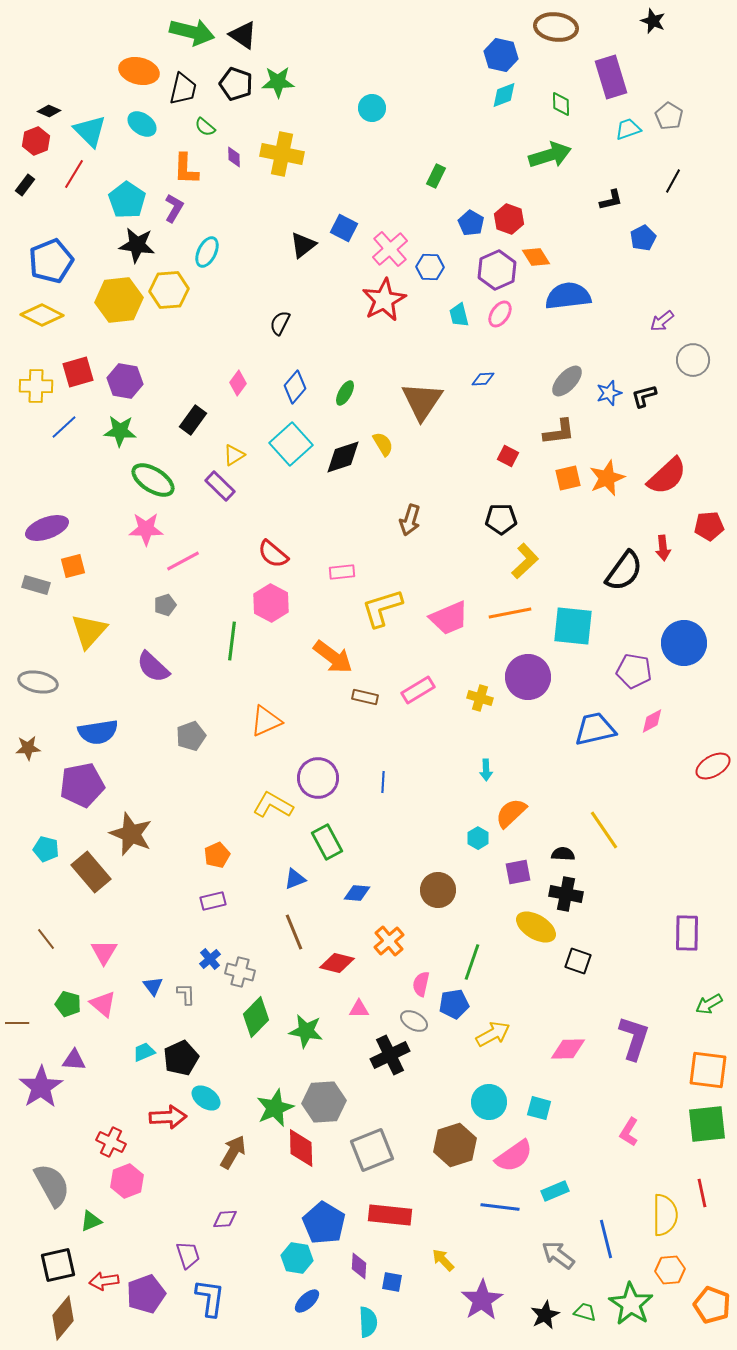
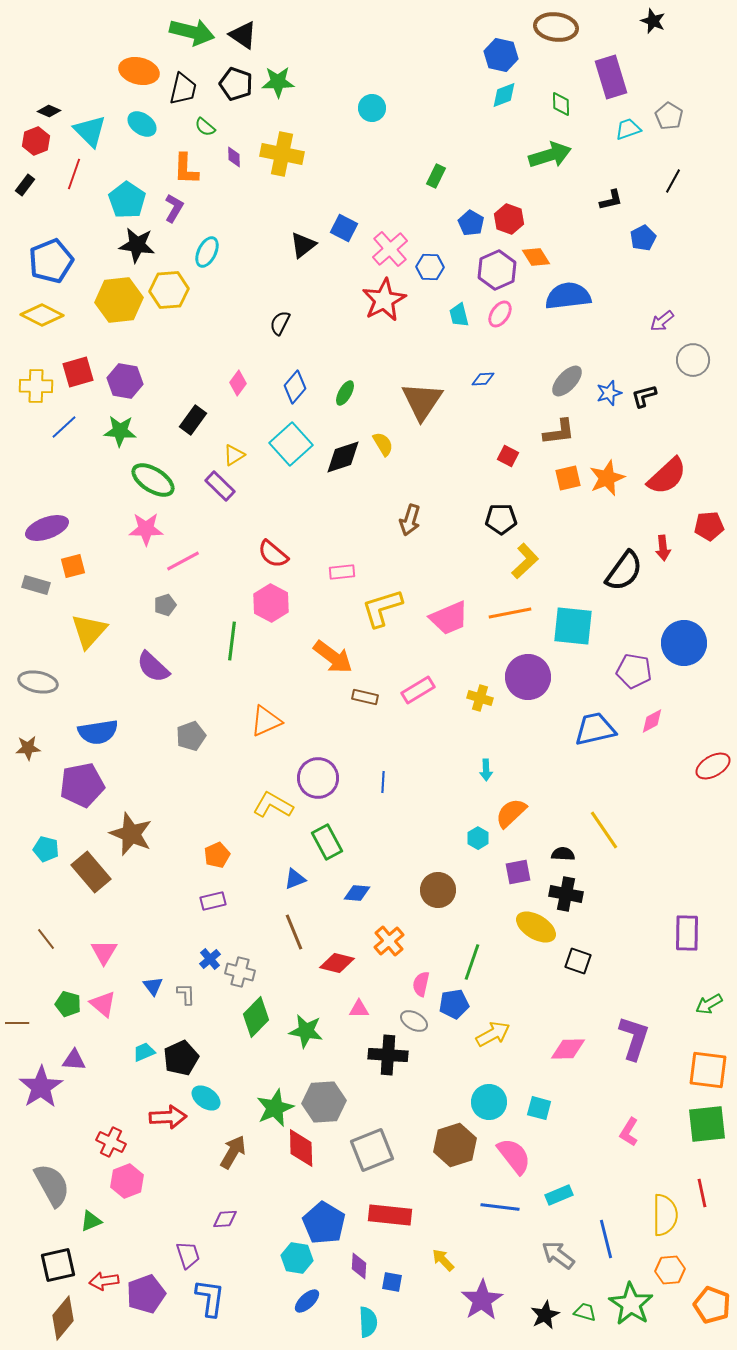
red line at (74, 174): rotated 12 degrees counterclockwise
black cross at (390, 1055): moved 2 px left; rotated 30 degrees clockwise
pink semicircle at (514, 1156): rotated 93 degrees counterclockwise
cyan rectangle at (555, 1191): moved 4 px right, 4 px down
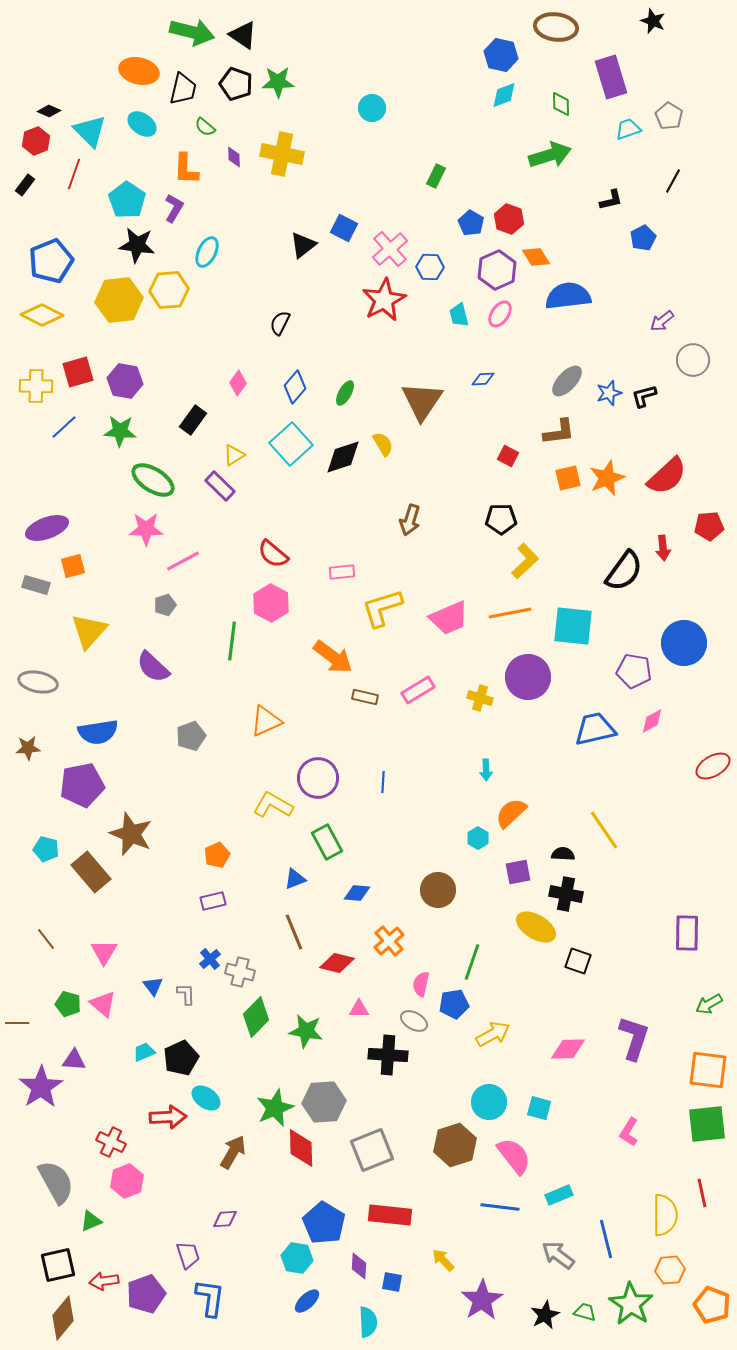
gray semicircle at (52, 1185): moved 4 px right, 3 px up
